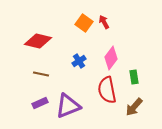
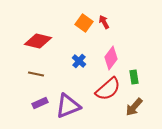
blue cross: rotated 16 degrees counterclockwise
brown line: moved 5 px left
red semicircle: moved 1 px right, 1 px up; rotated 120 degrees counterclockwise
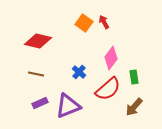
blue cross: moved 11 px down
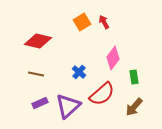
orange square: moved 2 px left, 1 px up; rotated 24 degrees clockwise
pink diamond: moved 2 px right
red semicircle: moved 6 px left, 5 px down
purple triangle: rotated 20 degrees counterclockwise
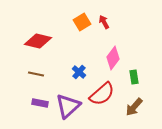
purple rectangle: rotated 35 degrees clockwise
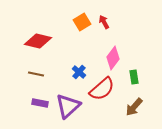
red semicircle: moved 5 px up
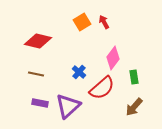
red semicircle: moved 1 px up
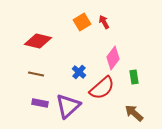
brown arrow: moved 6 px down; rotated 90 degrees clockwise
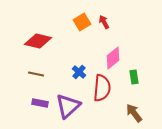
pink diamond: rotated 15 degrees clockwise
red semicircle: rotated 44 degrees counterclockwise
brown arrow: rotated 12 degrees clockwise
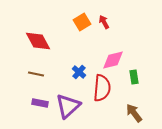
red diamond: rotated 48 degrees clockwise
pink diamond: moved 2 px down; rotated 25 degrees clockwise
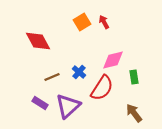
brown line: moved 16 px right, 3 px down; rotated 35 degrees counterclockwise
red semicircle: rotated 28 degrees clockwise
purple rectangle: rotated 21 degrees clockwise
